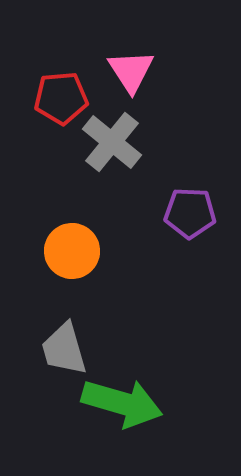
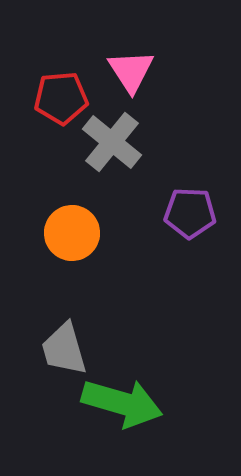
orange circle: moved 18 px up
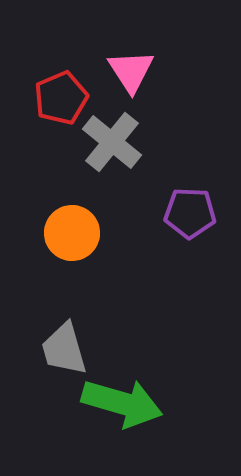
red pentagon: rotated 18 degrees counterclockwise
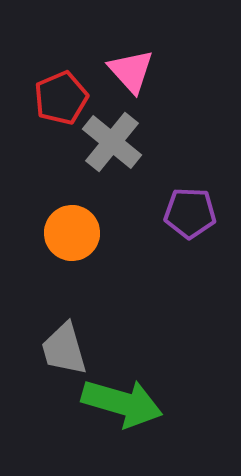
pink triangle: rotated 9 degrees counterclockwise
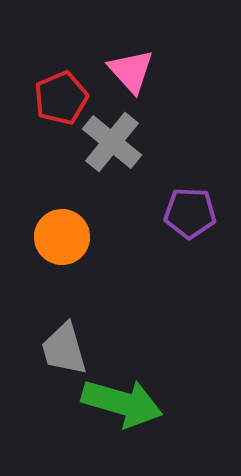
orange circle: moved 10 px left, 4 px down
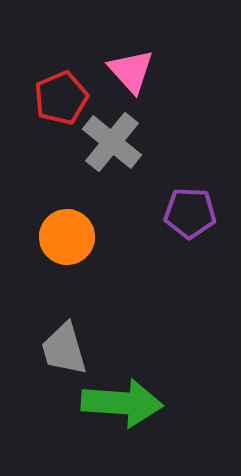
orange circle: moved 5 px right
green arrow: rotated 12 degrees counterclockwise
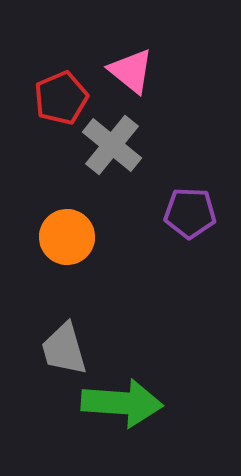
pink triangle: rotated 9 degrees counterclockwise
gray cross: moved 3 px down
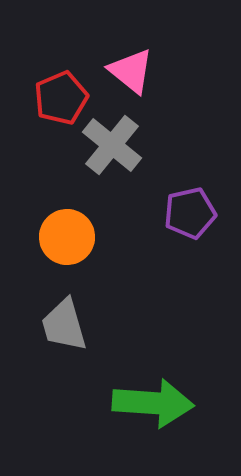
purple pentagon: rotated 15 degrees counterclockwise
gray trapezoid: moved 24 px up
green arrow: moved 31 px right
